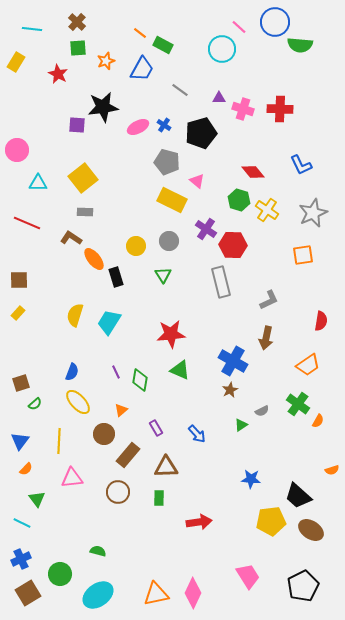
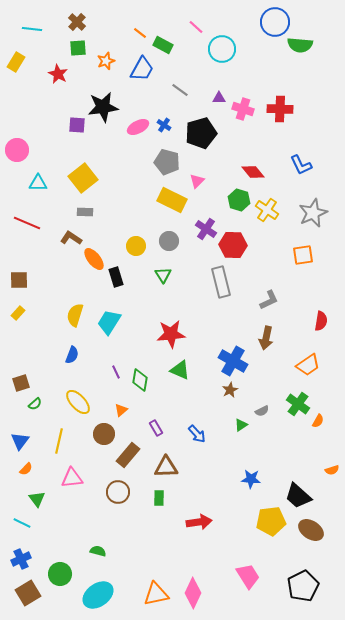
pink line at (239, 27): moved 43 px left
pink triangle at (197, 181): rotated 35 degrees clockwise
blue semicircle at (72, 372): moved 17 px up
yellow line at (59, 441): rotated 10 degrees clockwise
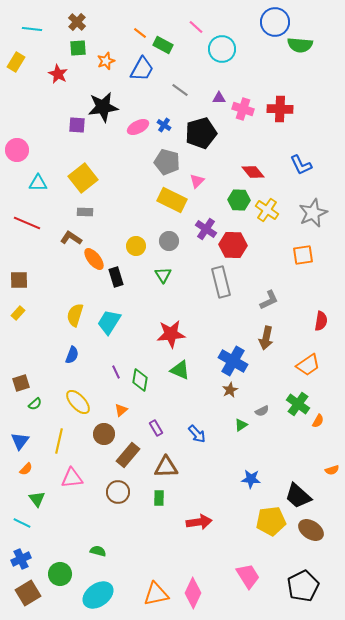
green hexagon at (239, 200): rotated 15 degrees counterclockwise
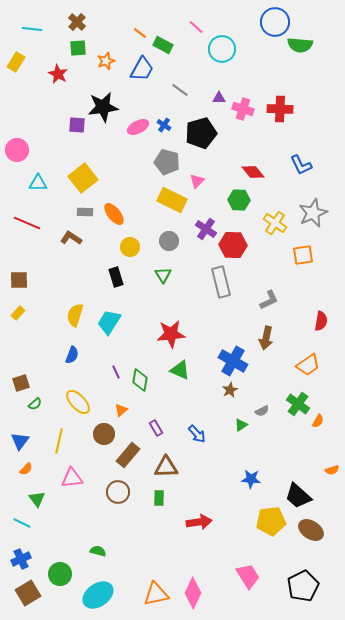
yellow cross at (267, 210): moved 8 px right, 13 px down
yellow circle at (136, 246): moved 6 px left, 1 px down
orange ellipse at (94, 259): moved 20 px right, 45 px up
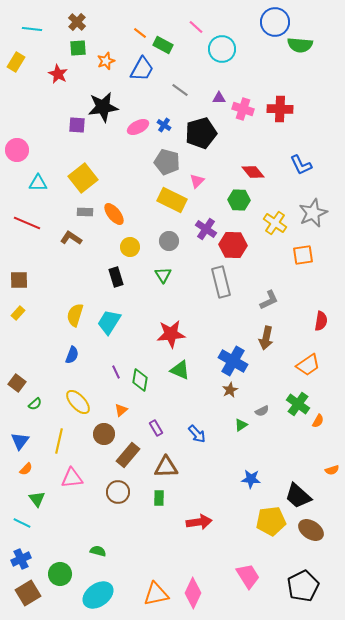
brown square at (21, 383): moved 4 px left; rotated 36 degrees counterclockwise
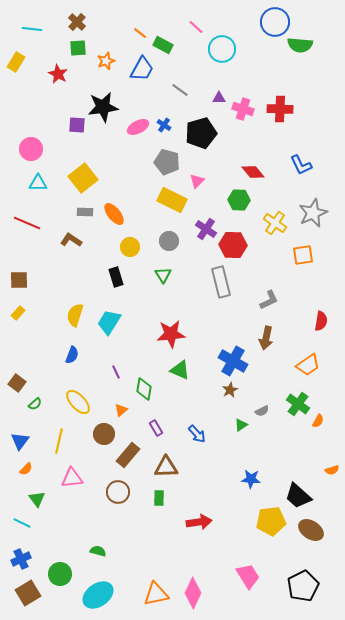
pink circle at (17, 150): moved 14 px right, 1 px up
brown L-shape at (71, 238): moved 2 px down
green diamond at (140, 380): moved 4 px right, 9 px down
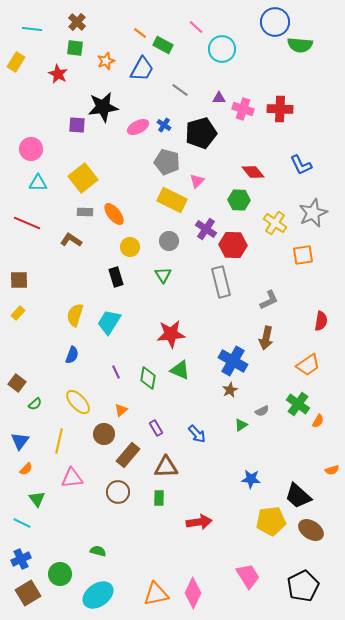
green square at (78, 48): moved 3 px left; rotated 12 degrees clockwise
green diamond at (144, 389): moved 4 px right, 11 px up
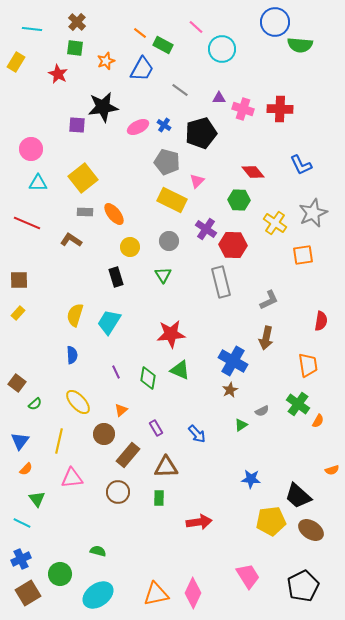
blue semicircle at (72, 355): rotated 24 degrees counterclockwise
orange trapezoid at (308, 365): rotated 65 degrees counterclockwise
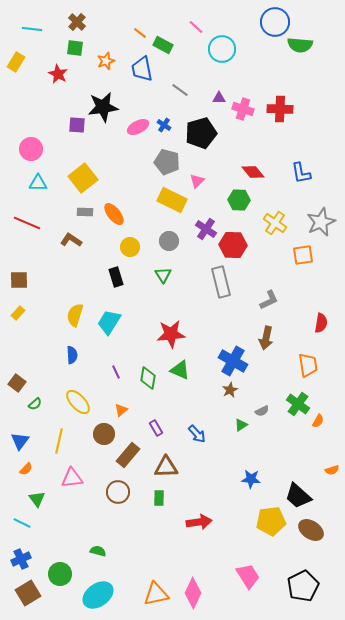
blue trapezoid at (142, 69): rotated 140 degrees clockwise
blue L-shape at (301, 165): moved 8 px down; rotated 15 degrees clockwise
gray star at (313, 213): moved 8 px right, 9 px down
red semicircle at (321, 321): moved 2 px down
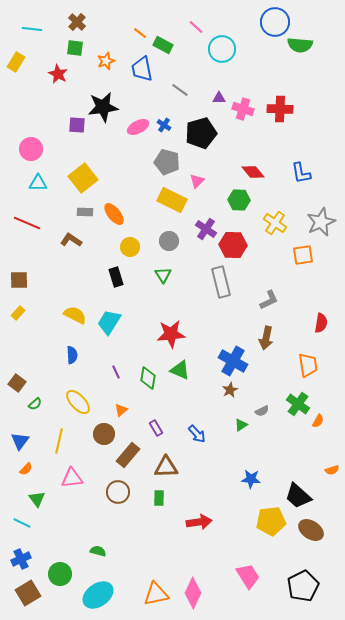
yellow semicircle at (75, 315): rotated 100 degrees clockwise
